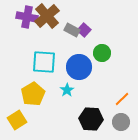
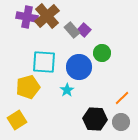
gray rectangle: rotated 21 degrees clockwise
yellow pentagon: moved 5 px left, 7 px up; rotated 15 degrees clockwise
orange line: moved 1 px up
black hexagon: moved 4 px right
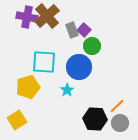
gray rectangle: rotated 21 degrees clockwise
green circle: moved 10 px left, 7 px up
orange line: moved 5 px left, 8 px down
gray circle: moved 1 px left, 1 px down
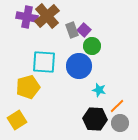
blue circle: moved 1 px up
cyan star: moved 32 px right; rotated 24 degrees counterclockwise
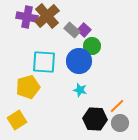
gray rectangle: rotated 28 degrees counterclockwise
blue circle: moved 5 px up
cyan star: moved 19 px left
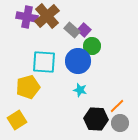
blue circle: moved 1 px left
black hexagon: moved 1 px right
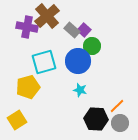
purple cross: moved 10 px down
cyan square: rotated 20 degrees counterclockwise
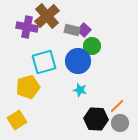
gray rectangle: rotated 28 degrees counterclockwise
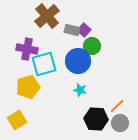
purple cross: moved 22 px down
cyan square: moved 2 px down
